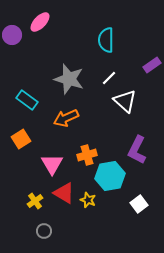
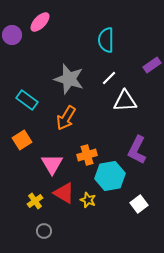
white triangle: rotated 45 degrees counterclockwise
orange arrow: rotated 35 degrees counterclockwise
orange square: moved 1 px right, 1 px down
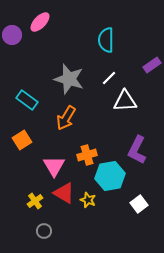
pink triangle: moved 2 px right, 2 px down
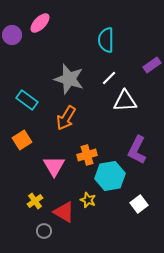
pink ellipse: moved 1 px down
red triangle: moved 19 px down
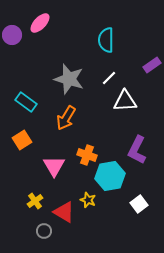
cyan rectangle: moved 1 px left, 2 px down
orange cross: rotated 36 degrees clockwise
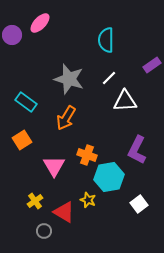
cyan hexagon: moved 1 px left, 1 px down
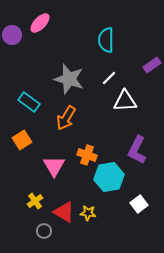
cyan rectangle: moved 3 px right
yellow star: moved 13 px down; rotated 14 degrees counterclockwise
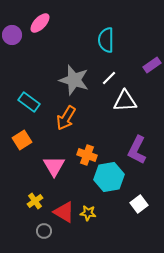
gray star: moved 5 px right, 1 px down
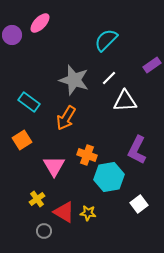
cyan semicircle: rotated 45 degrees clockwise
yellow cross: moved 2 px right, 2 px up
